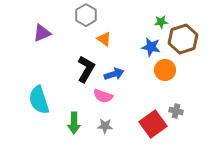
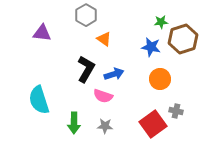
purple triangle: rotated 30 degrees clockwise
orange circle: moved 5 px left, 9 px down
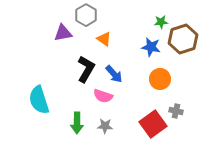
purple triangle: moved 21 px right; rotated 18 degrees counterclockwise
blue arrow: rotated 66 degrees clockwise
green arrow: moved 3 px right
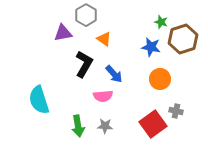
green star: rotated 24 degrees clockwise
black L-shape: moved 2 px left, 5 px up
pink semicircle: rotated 24 degrees counterclockwise
green arrow: moved 1 px right, 3 px down; rotated 10 degrees counterclockwise
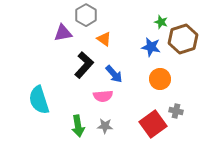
black L-shape: moved 1 px down; rotated 12 degrees clockwise
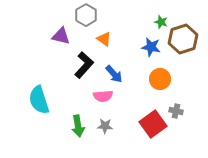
purple triangle: moved 2 px left, 3 px down; rotated 24 degrees clockwise
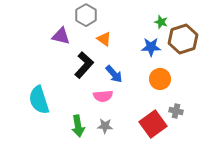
blue star: rotated 12 degrees counterclockwise
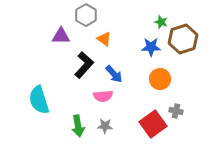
purple triangle: rotated 12 degrees counterclockwise
